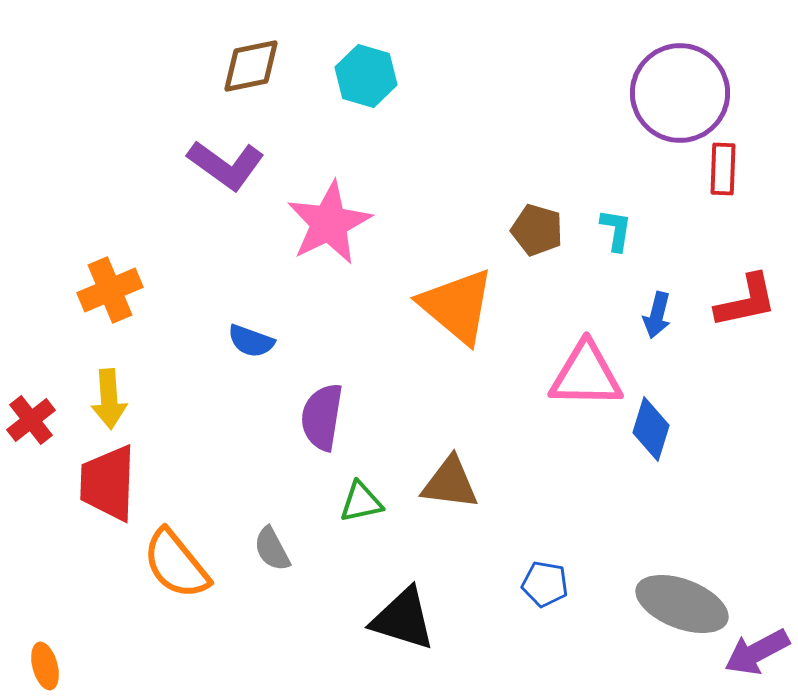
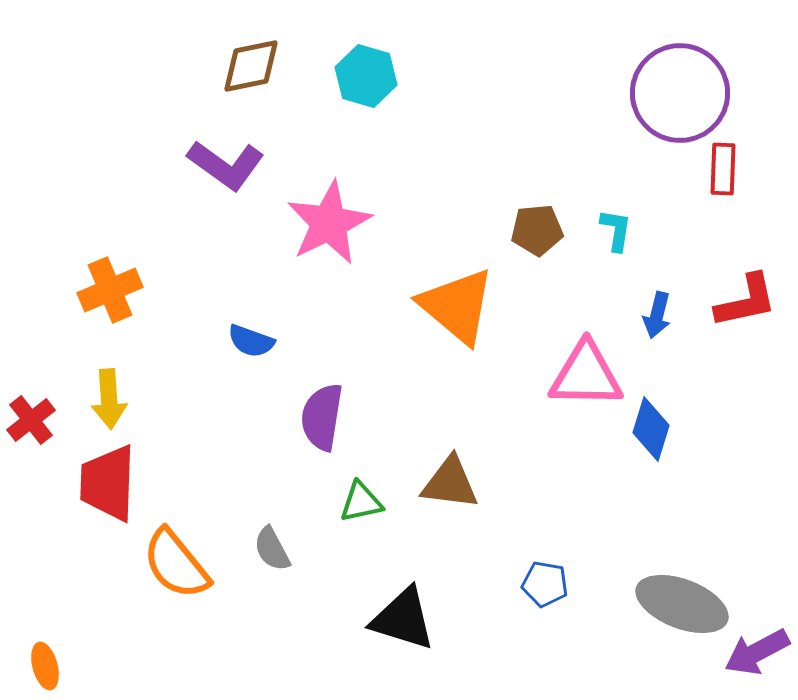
brown pentagon: rotated 21 degrees counterclockwise
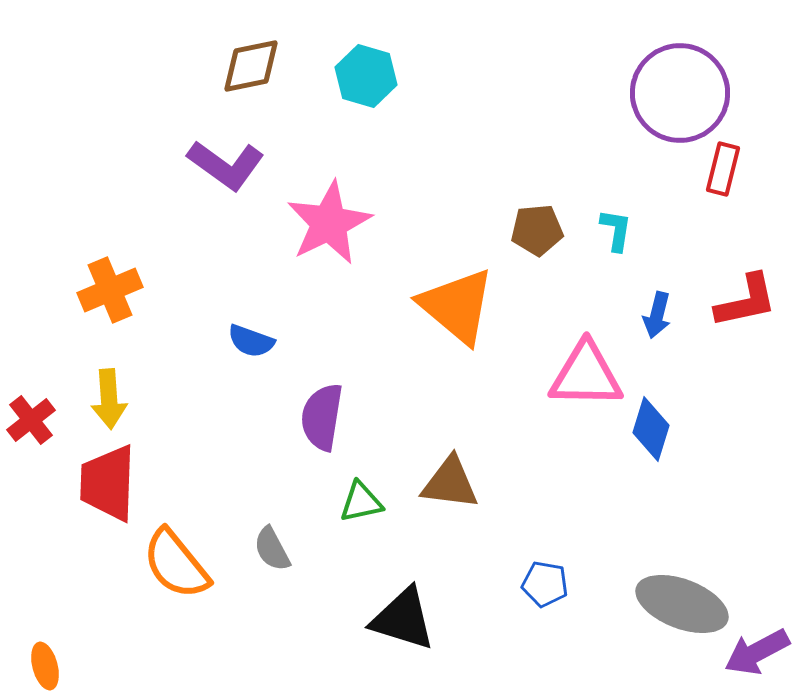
red rectangle: rotated 12 degrees clockwise
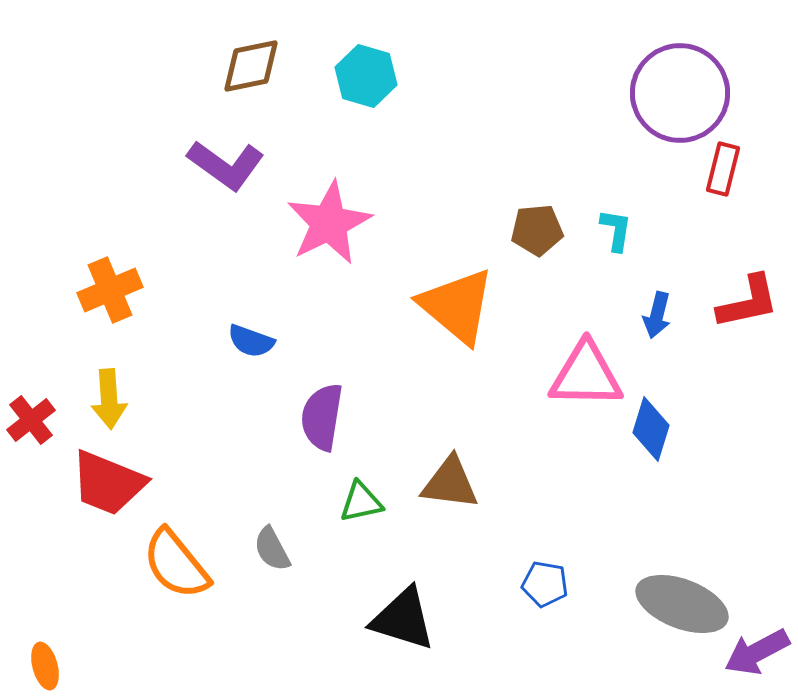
red L-shape: moved 2 px right, 1 px down
red trapezoid: rotated 70 degrees counterclockwise
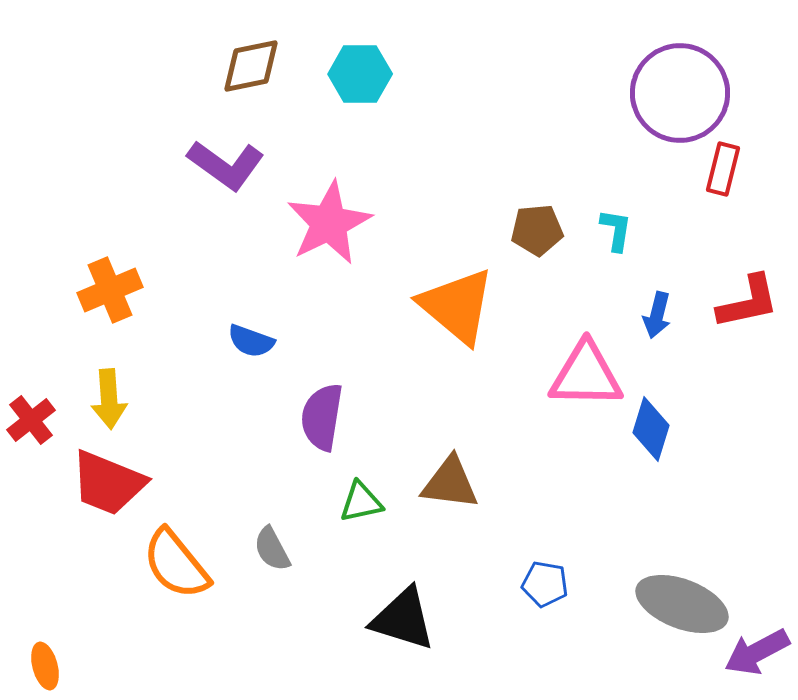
cyan hexagon: moved 6 px left, 2 px up; rotated 16 degrees counterclockwise
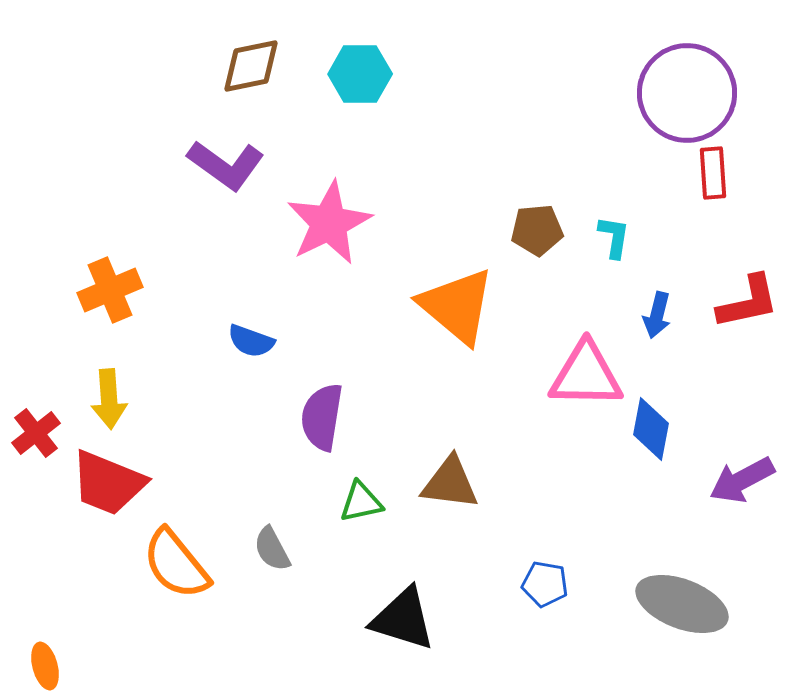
purple circle: moved 7 px right
red rectangle: moved 10 px left, 4 px down; rotated 18 degrees counterclockwise
cyan L-shape: moved 2 px left, 7 px down
red cross: moved 5 px right, 13 px down
blue diamond: rotated 6 degrees counterclockwise
purple arrow: moved 15 px left, 172 px up
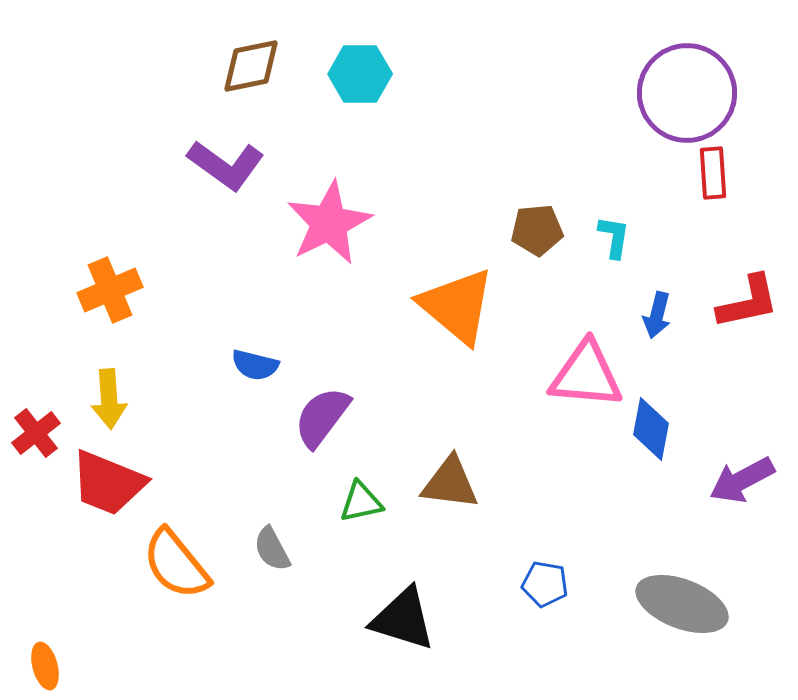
blue semicircle: moved 4 px right, 24 px down; rotated 6 degrees counterclockwise
pink triangle: rotated 4 degrees clockwise
purple semicircle: rotated 28 degrees clockwise
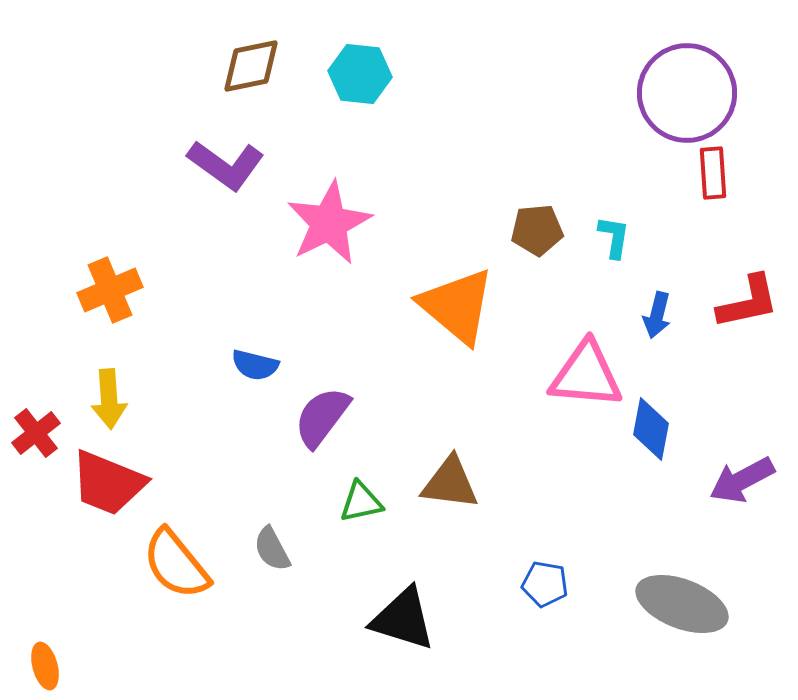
cyan hexagon: rotated 6 degrees clockwise
